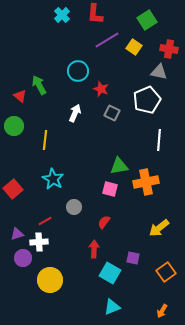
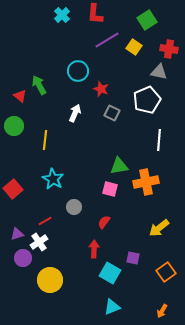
white cross: rotated 30 degrees counterclockwise
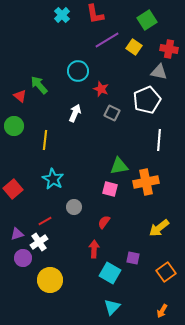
red L-shape: rotated 15 degrees counterclockwise
green arrow: rotated 12 degrees counterclockwise
cyan triangle: rotated 24 degrees counterclockwise
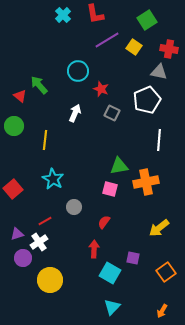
cyan cross: moved 1 px right
